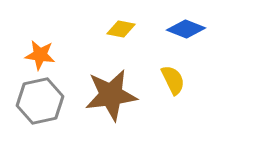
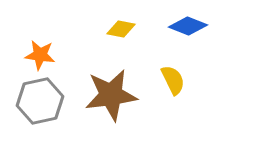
blue diamond: moved 2 px right, 3 px up
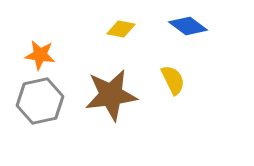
blue diamond: rotated 15 degrees clockwise
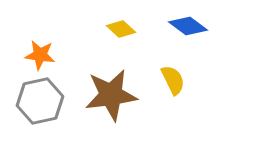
yellow diamond: rotated 32 degrees clockwise
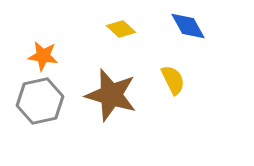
blue diamond: rotated 24 degrees clockwise
orange star: moved 3 px right, 1 px down
brown star: rotated 24 degrees clockwise
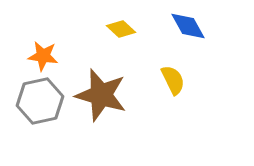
brown star: moved 10 px left
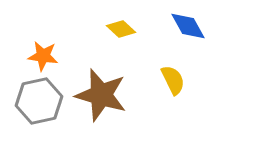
gray hexagon: moved 1 px left
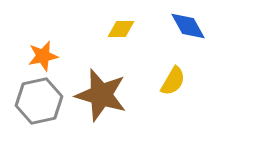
yellow diamond: rotated 44 degrees counterclockwise
orange star: rotated 20 degrees counterclockwise
yellow semicircle: moved 1 px down; rotated 56 degrees clockwise
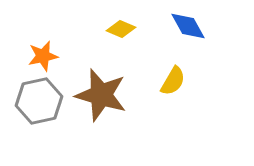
yellow diamond: rotated 24 degrees clockwise
